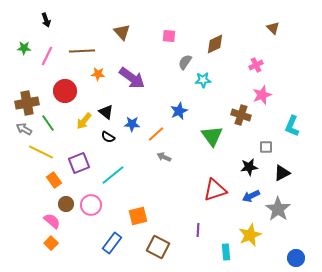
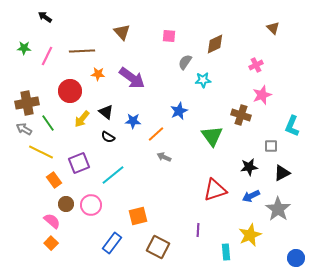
black arrow at (46, 20): moved 1 px left, 3 px up; rotated 144 degrees clockwise
red circle at (65, 91): moved 5 px right
yellow arrow at (84, 121): moved 2 px left, 2 px up
blue star at (132, 124): moved 1 px right, 3 px up
gray square at (266, 147): moved 5 px right, 1 px up
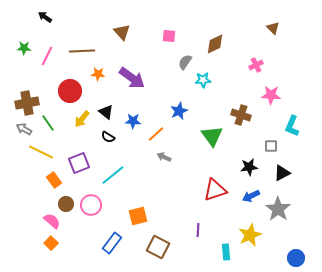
pink star at (262, 95): moved 9 px right; rotated 24 degrees clockwise
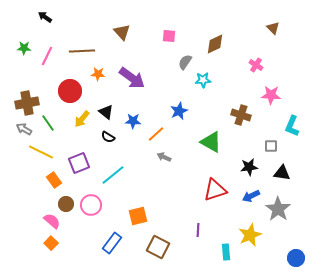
pink cross at (256, 65): rotated 32 degrees counterclockwise
green triangle at (212, 136): moved 1 px left, 6 px down; rotated 25 degrees counterclockwise
black triangle at (282, 173): rotated 36 degrees clockwise
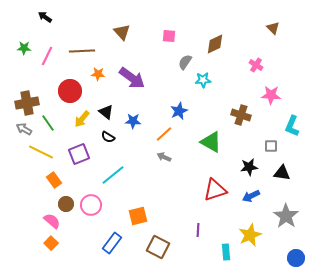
orange line at (156, 134): moved 8 px right
purple square at (79, 163): moved 9 px up
gray star at (278, 209): moved 8 px right, 7 px down
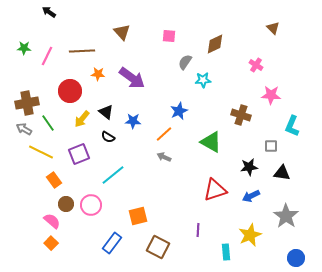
black arrow at (45, 17): moved 4 px right, 5 px up
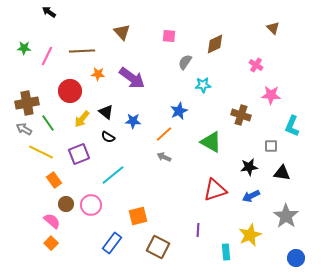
cyan star at (203, 80): moved 5 px down
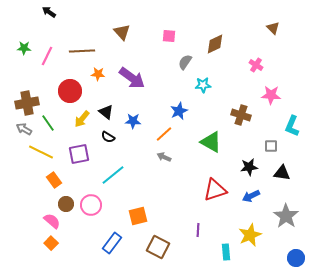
purple square at (79, 154): rotated 10 degrees clockwise
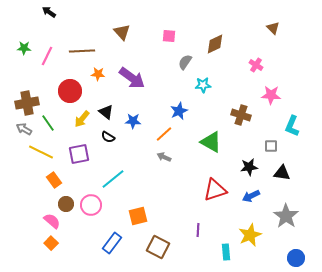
cyan line at (113, 175): moved 4 px down
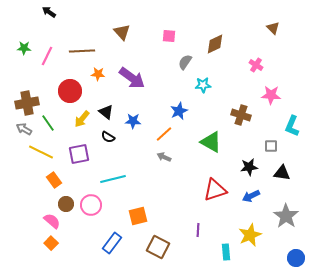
cyan line at (113, 179): rotated 25 degrees clockwise
